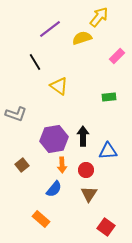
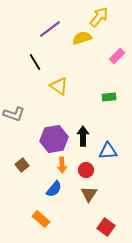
gray L-shape: moved 2 px left
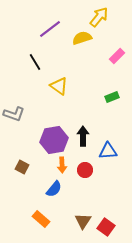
green rectangle: moved 3 px right; rotated 16 degrees counterclockwise
purple hexagon: moved 1 px down
brown square: moved 2 px down; rotated 24 degrees counterclockwise
red circle: moved 1 px left
brown triangle: moved 6 px left, 27 px down
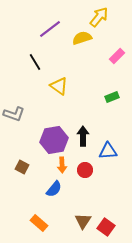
orange rectangle: moved 2 px left, 4 px down
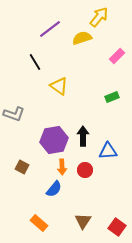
orange arrow: moved 2 px down
red square: moved 11 px right
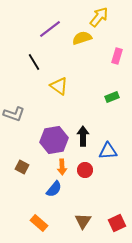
pink rectangle: rotated 28 degrees counterclockwise
black line: moved 1 px left
red square: moved 4 px up; rotated 30 degrees clockwise
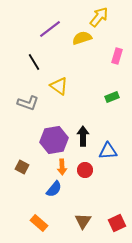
gray L-shape: moved 14 px right, 11 px up
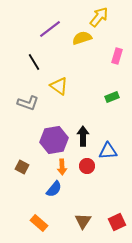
red circle: moved 2 px right, 4 px up
red square: moved 1 px up
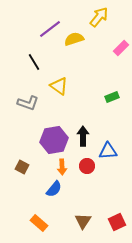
yellow semicircle: moved 8 px left, 1 px down
pink rectangle: moved 4 px right, 8 px up; rotated 28 degrees clockwise
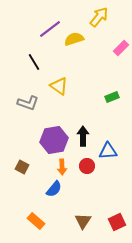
orange rectangle: moved 3 px left, 2 px up
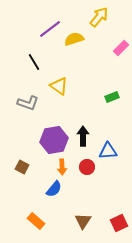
red circle: moved 1 px down
red square: moved 2 px right, 1 px down
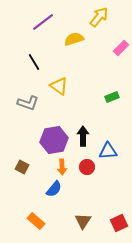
purple line: moved 7 px left, 7 px up
